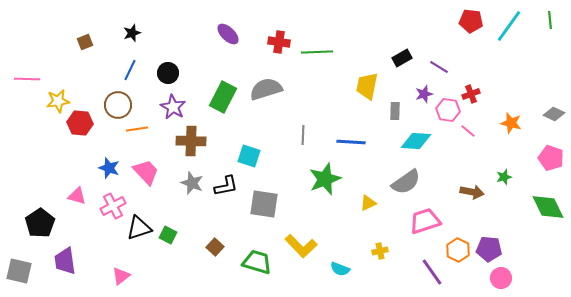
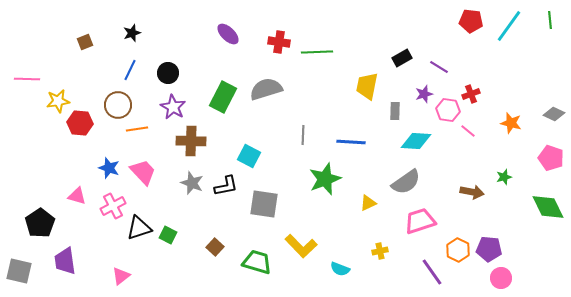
cyan square at (249, 156): rotated 10 degrees clockwise
pink trapezoid at (146, 172): moved 3 px left
pink trapezoid at (425, 221): moved 5 px left
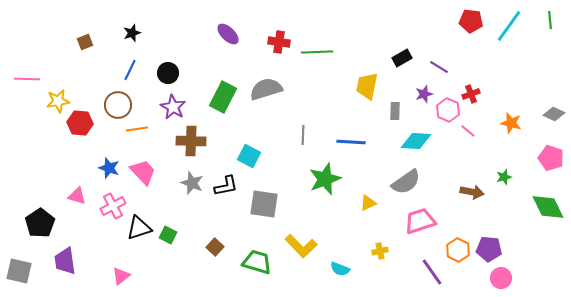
pink hexagon at (448, 110): rotated 15 degrees clockwise
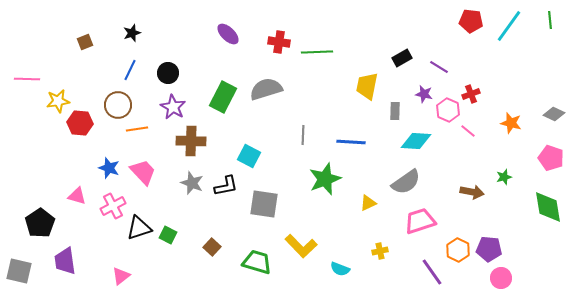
purple star at (424, 94): rotated 30 degrees clockwise
green diamond at (548, 207): rotated 16 degrees clockwise
brown square at (215, 247): moved 3 px left
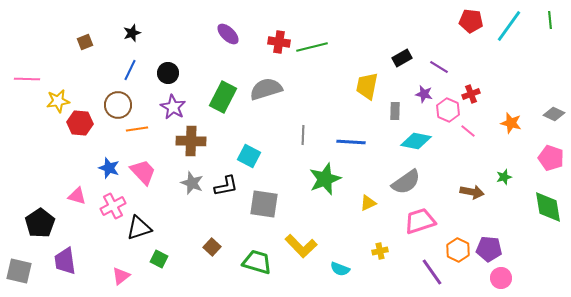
green line at (317, 52): moved 5 px left, 5 px up; rotated 12 degrees counterclockwise
cyan diamond at (416, 141): rotated 8 degrees clockwise
green square at (168, 235): moved 9 px left, 24 px down
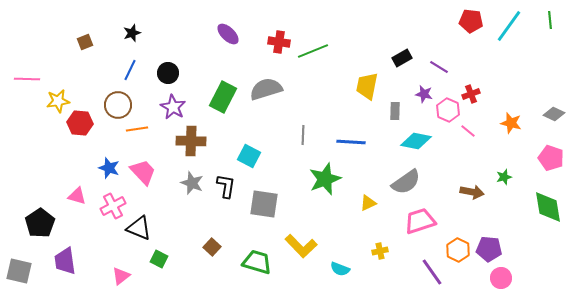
green line at (312, 47): moved 1 px right, 4 px down; rotated 8 degrees counterclockwise
black L-shape at (226, 186): rotated 70 degrees counterclockwise
black triangle at (139, 228): rotated 40 degrees clockwise
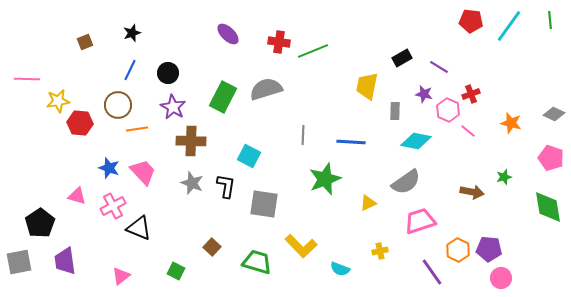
green square at (159, 259): moved 17 px right, 12 px down
gray square at (19, 271): moved 9 px up; rotated 24 degrees counterclockwise
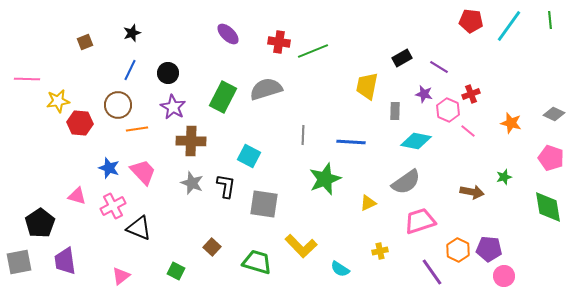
cyan semicircle at (340, 269): rotated 12 degrees clockwise
pink circle at (501, 278): moved 3 px right, 2 px up
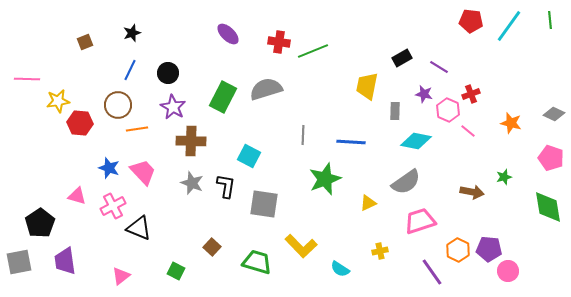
pink circle at (504, 276): moved 4 px right, 5 px up
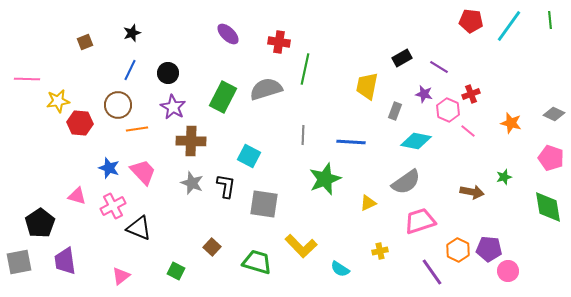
green line at (313, 51): moved 8 px left, 18 px down; rotated 56 degrees counterclockwise
gray rectangle at (395, 111): rotated 18 degrees clockwise
